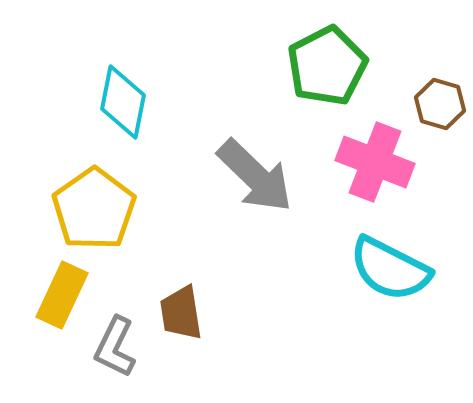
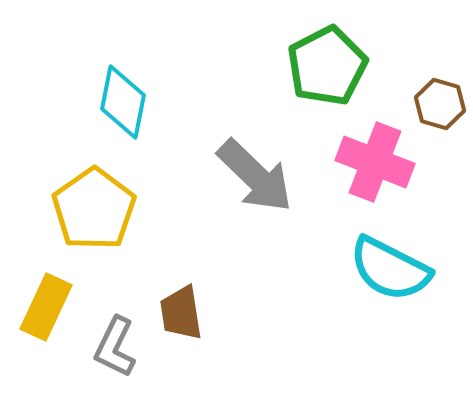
yellow rectangle: moved 16 px left, 12 px down
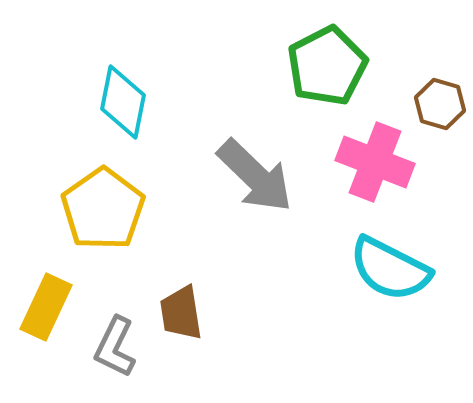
yellow pentagon: moved 9 px right
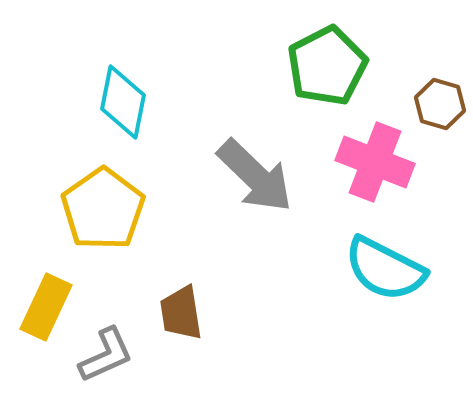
cyan semicircle: moved 5 px left
gray L-shape: moved 9 px left, 8 px down; rotated 140 degrees counterclockwise
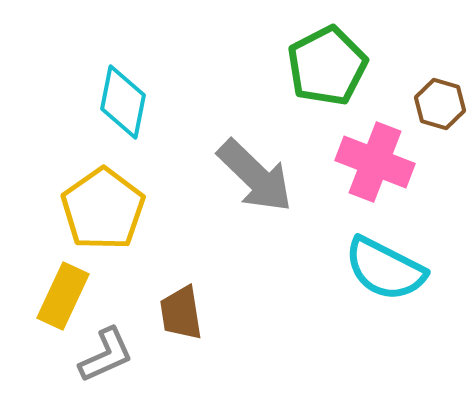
yellow rectangle: moved 17 px right, 11 px up
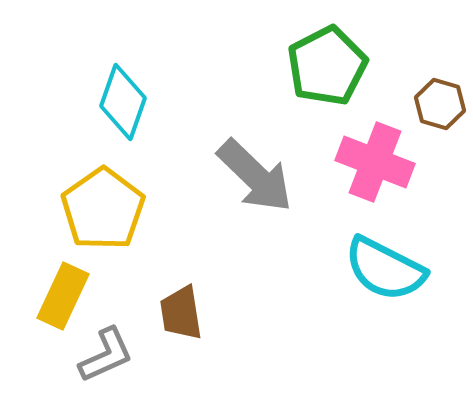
cyan diamond: rotated 8 degrees clockwise
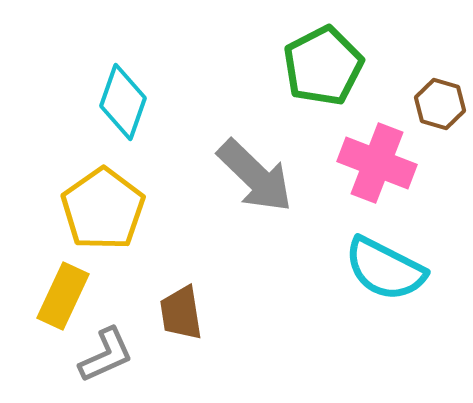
green pentagon: moved 4 px left
pink cross: moved 2 px right, 1 px down
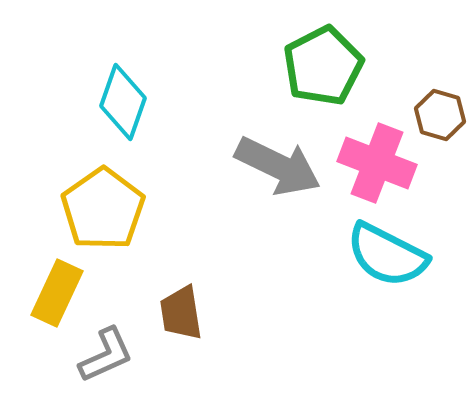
brown hexagon: moved 11 px down
gray arrow: moved 23 px right, 10 px up; rotated 18 degrees counterclockwise
cyan semicircle: moved 2 px right, 14 px up
yellow rectangle: moved 6 px left, 3 px up
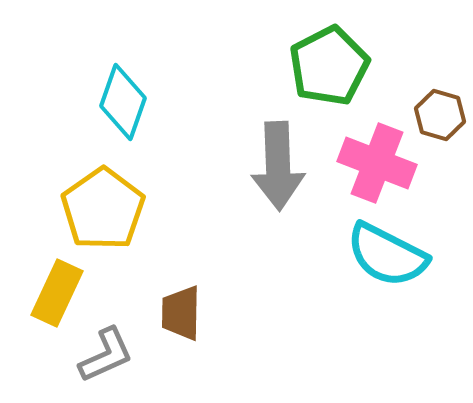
green pentagon: moved 6 px right
gray arrow: rotated 62 degrees clockwise
brown trapezoid: rotated 10 degrees clockwise
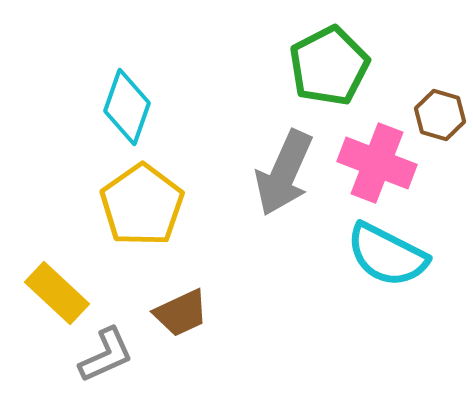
cyan diamond: moved 4 px right, 5 px down
gray arrow: moved 6 px right, 7 px down; rotated 26 degrees clockwise
yellow pentagon: moved 39 px right, 4 px up
yellow rectangle: rotated 72 degrees counterclockwise
brown trapezoid: rotated 116 degrees counterclockwise
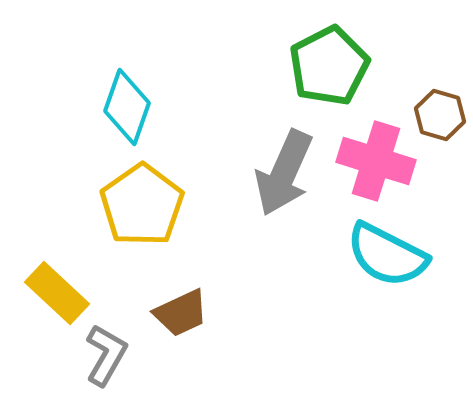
pink cross: moved 1 px left, 2 px up; rotated 4 degrees counterclockwise
gray L-shape: rotated 36 degrees counterclockwise
